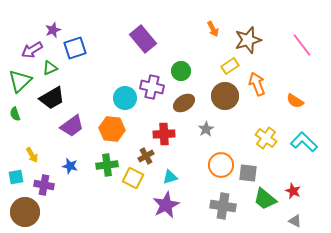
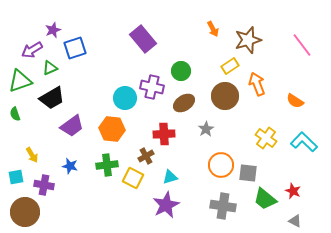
green triangle at (20, 81): rotated 25 degrees clockwise
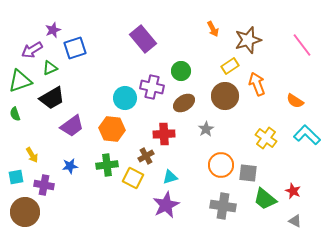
cyan L-shape at (304, 142): moved 3 px right, 7 px up
blue star at (70, 166): rotated 21 degrees counterclockwise
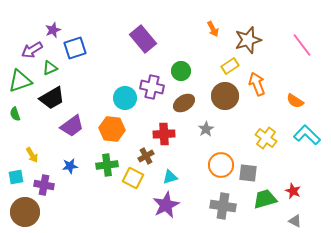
green trapezoid at (265, 199): rotated 125 degrees clockwise
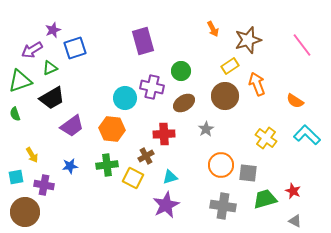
purple rectangle at (143, 39): moved 2 px down; rotated 24 degrees clockwise
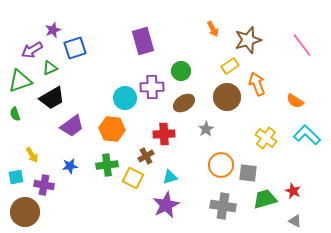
purple cross at (152, 87): rotated 15 degrees counterclockwise
brown circle at (225, 96): moved 2 px right, 1 px down
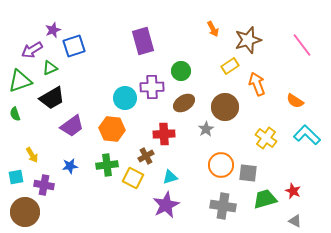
blue square at (75, 48): moved 1 px left, 2 px up
brown circle at (227, 97): moved 2 px left, 10 px down
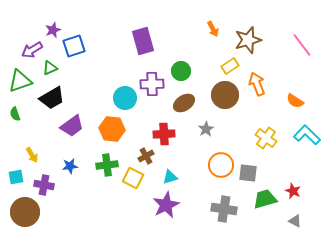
purple cross at (152, 87): moved 3 px up
brown circle at (225, 107): moved 12 px up
gray cross at (223, 206): moved 1 px right, 3 px down
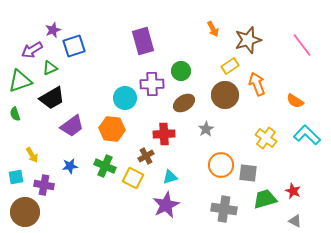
green cross at (107, 165): moved 2 px left, 1 px down; rotated 30 degrees clockwise
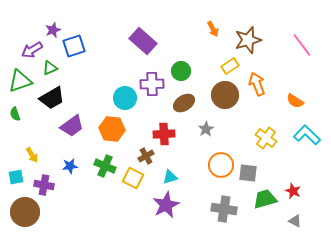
purple rectangle at (143, 41): rotated 32 degrees counterclockwise
